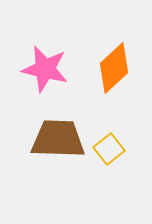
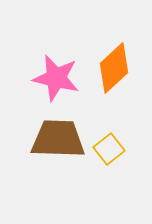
pink star: moved 11 px right, 9 px down
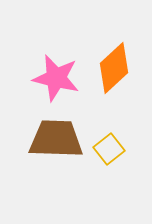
brown trapezoid: moved 2 px left
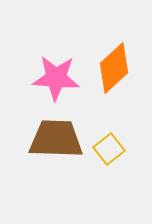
pink star: rotated 9 degrees counterclockwise
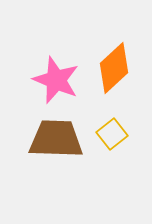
pink star: moved 2 px down; rotated 18 degrees clockwise
yellow square: moved 3 px right, 15 px up
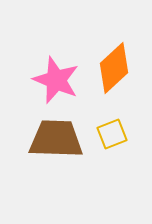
yellow square: rotated 16 degrees clockwise
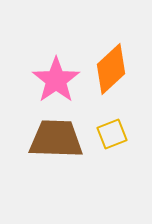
orange diamond: moved 3 px left, 1 px down
pink star: rotated 15 degrees clockwise
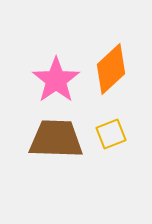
yellow square: moved 1 px left
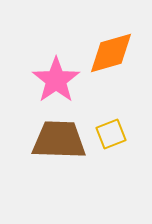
orange diamond: moved 16 px up; rotated 27 degrees clockwise
brown trapezoid: moved 3 px right, 1 px down
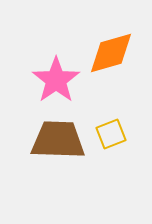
brown trapezoid: moved 1 px left
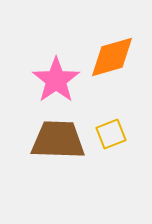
orange diamond: moved 1 px right, 4 px down
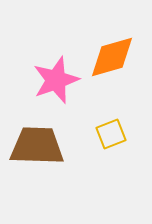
pink star: rotated 15 degrees clockwise
brown trapezoid: moved 21 px left, 6 px down
